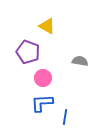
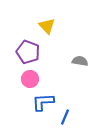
yellow triangle: rotated 18 degrees clockwise
pink circle: moved 13 px left, 1 px down
blue L-shape: moved 1 px right, 1 px up
blue line: rotated 14 degrees clockwise
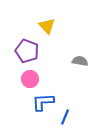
purple pentagon: moved 1 px left, 1 px up
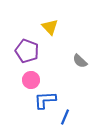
yellow triangle: moved 3 px right, 1 px down
gray semicircle: rotated 147 degrees counterclockwise
pink circle: moved 1 px right, 1 px down
blue L-shape: moved 2 px right, 2 px up
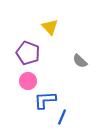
purple pentagon: moved 1 px right, 2 px down
pink circle: moved 3 px left, 1 px down
blue line: moved 3 px left
